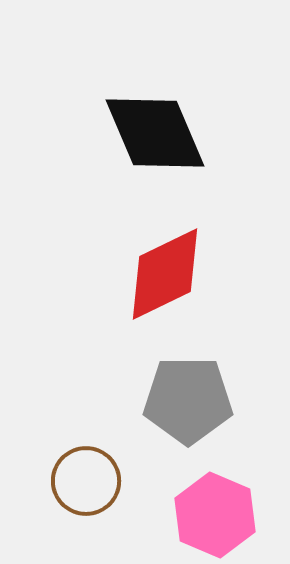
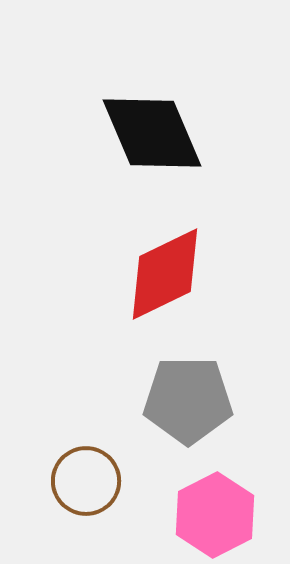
black diamond: moved 3 px left
pink hexagon: rotated 10 degrees clockwise
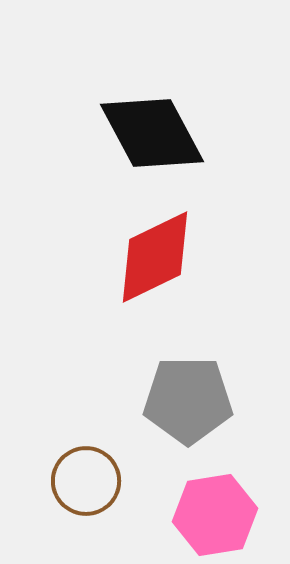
black diamond: rotated 5 degrees counterclockwise
red diamond: moved 10 px left, 17 px up
pink hexagon: rotated 18 degrees clockwise
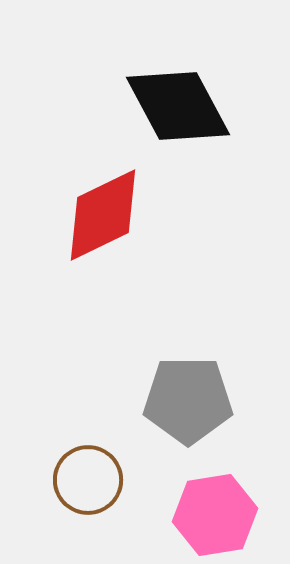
black diamond: moved 26 px right, 27 px up
red diamond: moved 52 px left, 42 px up
brown circle: moved 2 px right, 1 px up
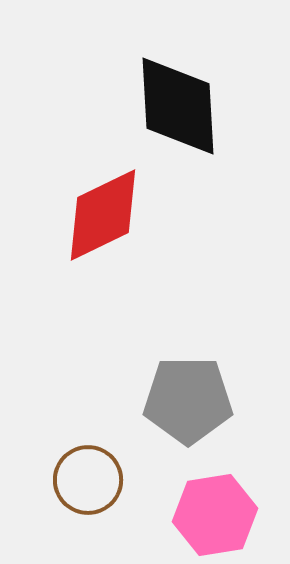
black diamond: rotated 25 degrees clockwise
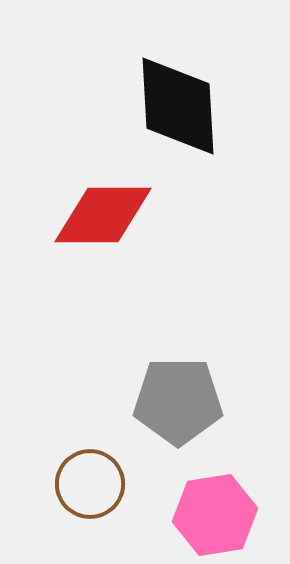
red diamond: rotated 26 degrees clockwise
gray pentagon: moved 10 px left, 1 px down
brown circle: moved 2 px right, 4 px down
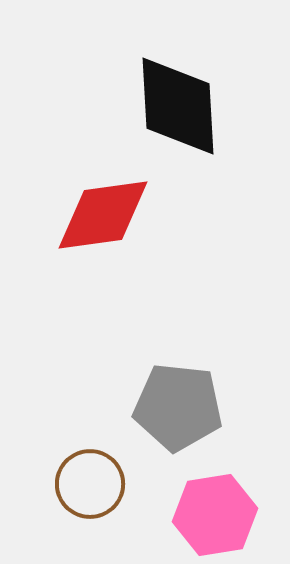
red diamond: rotated 8 degrees counterclockwise
gray pentagon: moved 6 px down; rotated 6 degrees clockwise
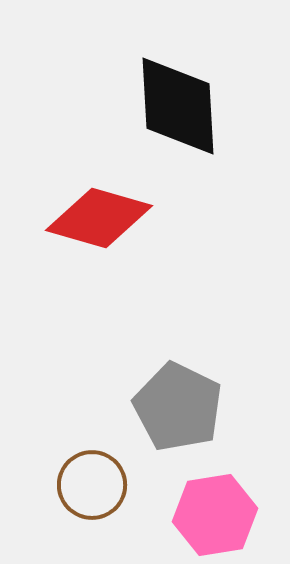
red diamond: moved 4 px left, 3 px down; rotated 24 degrees clockwise
gray pentagon: rotated 20 degrees clockwise
brown circle: moved 2 px right, 1 px down
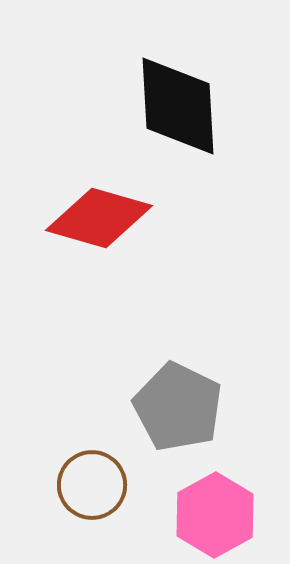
pink hexagon: rotated 20 degrees counterclockwise
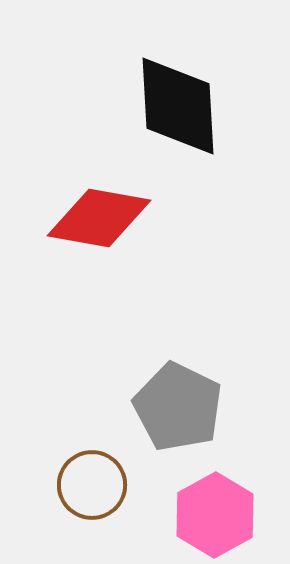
red diamond: rotated 6 degrees counterclockwise
